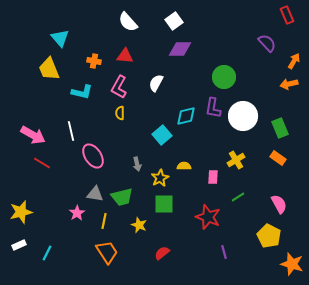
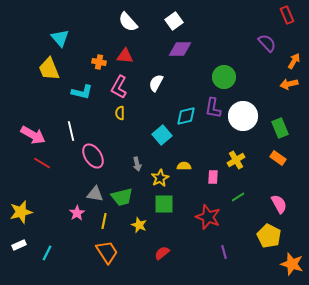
orange cross at (94, 61): moved 5 px right, 1 px down
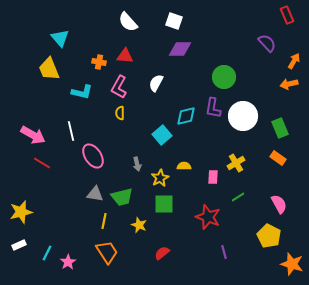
white square at (174, 21): rotated 36 degrees counterclockwise
yellow cross at (236, 160): moved 3 px down
pink star at (77, 213): moved 9 px left, 49 px down
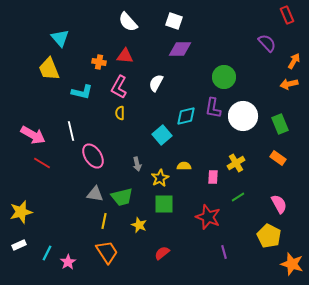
green rectangle at (280, 128): moved 4 px up
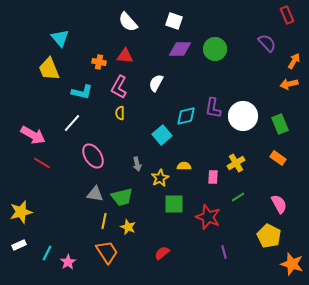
green circle at (224, 77): moved 9 px left, 28 px up
white line at (71, 131): moved 1 px right, 8 px up; rotated 54 degrees clockwise
green square at (164, 204): moved 10 px right
yellow star at (139, 225): moved 11 px left, 2 px down
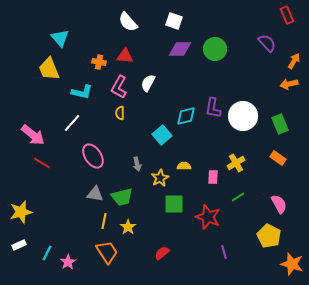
white semicircle at (156, 83): moved 8 px left
pink arrow at (33, 135): rotated 10 degrees clockwise
yellow star at (128, 227): rotated 14 degrees clockwise
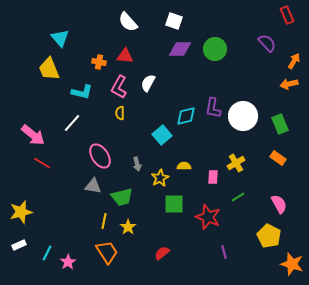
pink ellipse at (93, 156): moved 7 px right
gray triangle at (95, 194): moved 2 px left, 8 px up
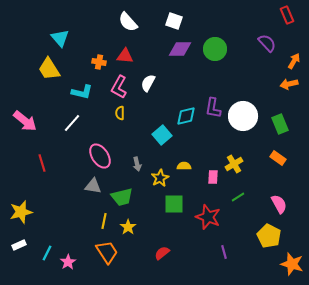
yellow trapezoid at (49, 69): rotated 10 degrees counterclockwise
pink arrow at (33, 135): moved 8 px left, 14 px up
red line at (42, 163): rotated 42 degrees clockwise
yellow cross at (236, 163): moved 2 px left, 1 px down
